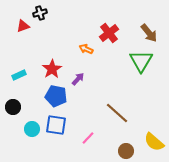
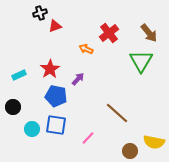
red triangle: moved 32 px right
red star: moved 2 px left
yellow semicircle: rotated 30 degrees counterclockwise
brown circle: moved 4 px right
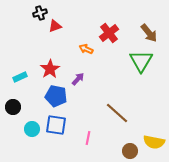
cyan rectangle: moved 1 px right, 2 px down
pink line: rotated 32 degrees counterclockwise
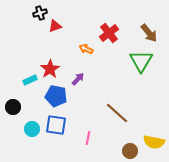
cyan rectangle: moved 10 px right, 3 px down
